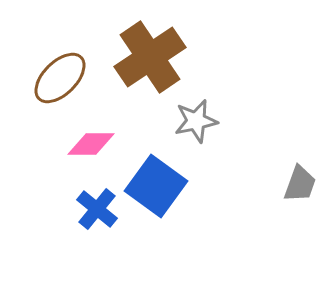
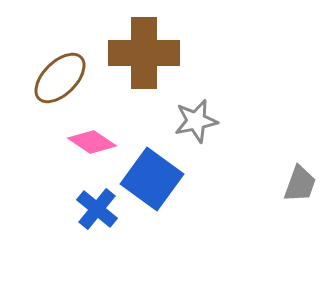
brown cross: moved 6 px left, 4 px up; rotated 34 degrees clockwise
pink diamond: moved 1 px right, 2 px up; rotated 33 degrees clockwise
blue square: moved 4 px left, 7 px up
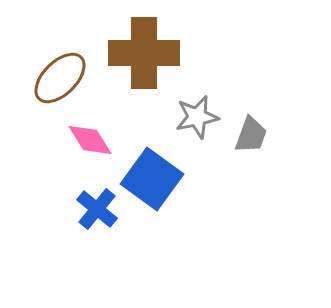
gray star: moved 1 px right, 4 px up
pink diamond: moved 2 px left, 2 px up; rotated 24 degrees clockwise
gray trapezoid: moved 49 px left, 49 px up
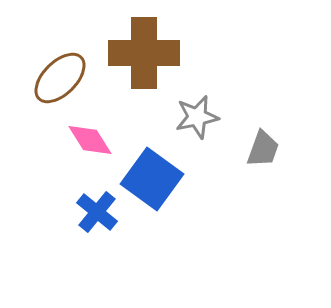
gray trapezoid: moved 12 px right, 14 px down
blue cross: moved 3 px down
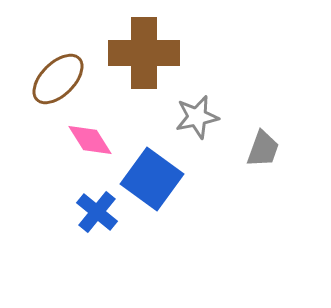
brown ellipse: moved 2 px left, 1 px down
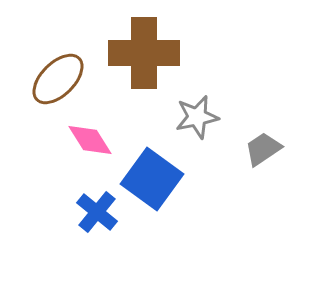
gray trapezoid: rotated 144 degrees counterclockwise
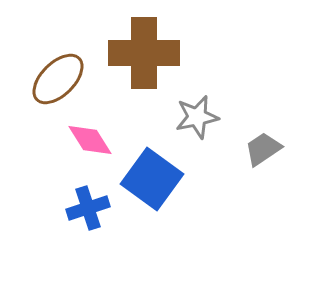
blue cross: moved 9 px left, 4 px up; rotated 33 degrees clockwise
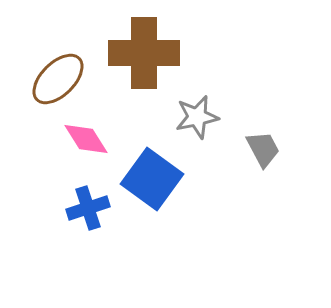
pink diamond: moved 4 px left, 1 px up
gray trapezoid: rotated 96 degrees clockwise
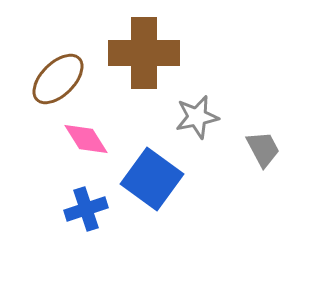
blue cross: moved 2 px left, 1 px down
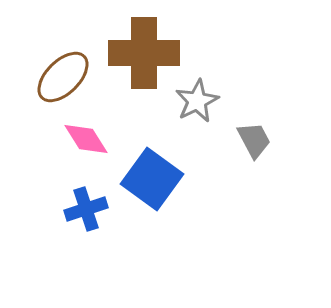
brown ellipse: moved 5 px right, 2 px up
gray star: moved 16 px up; rotated 15 degrees counterclockwise
gray trapezoid: moved 9 px left, 9 px up
